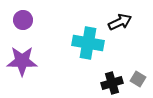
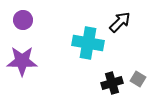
black arrow: rotated 20 degrees counterclockwise
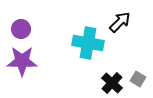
purple circle: moved 2 px left, 9 px down
black cross: rotated 30 degrees counterclockwise
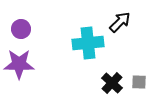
cyan cross: rotated 16 degrees counterclockwise
purple star: moved 3 px left, 3 px down
gray square: moved 1 px right, 3 px down; rotated 28 degrees counterclockwise
